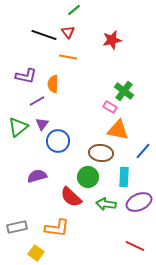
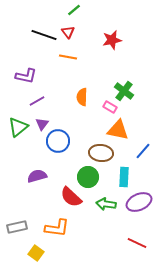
orange semicircle: moved 29 px right, 13 px down
red line: moved 2 px right, 3 px up
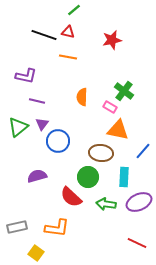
red triangle: rotated 40 degrees counterclockwise
purple line: rotated 42 degrees clockwise
